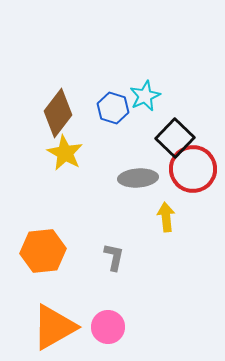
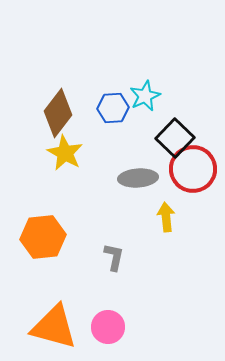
blue hexagon: rotated 20 degrees counterclockwise
orange hexagon: moved 14 px up
orange triangle: rotated 45 degrees clockwise
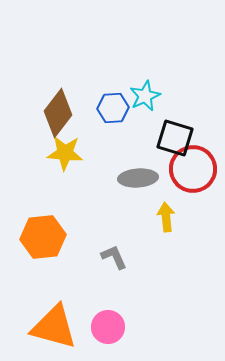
black square: rotated 27 degrees counterclockwise
yellow star: rotated 24 degrees counterclockwise
gray L-shape: rotated 36 degrees counterclockwise
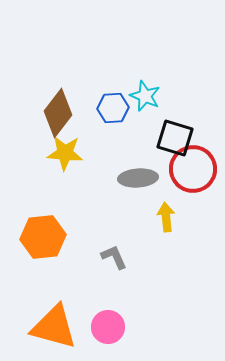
cyan star: rotated 24 degrees counterclockwise
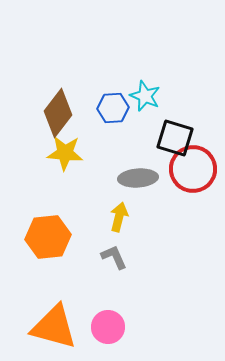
yellow arrow: moved 47 px left; rotated 20 degrees clockwise
orange hexagon: moved 5 px right
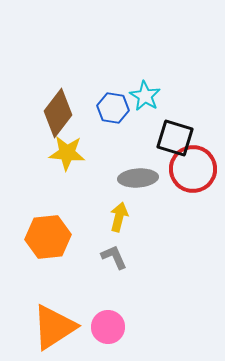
cyan star: rotated 8 degrees clockwise
blue hexagon: rotated 12 degrees clockwise
yellow star: moved 2 px right
orange triangle: rotated 48 degrees counterclockwise
